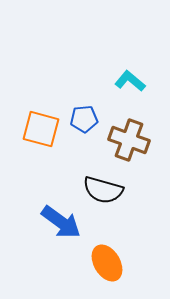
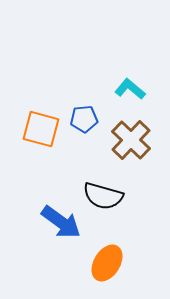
cyan L-shape: moved 8 px down
brown cross: moved 2 px right; rotated 24 degrees clockwise
black semicircle: moved 6 px down
orange ellipse: rotated 63 degrees clockwise
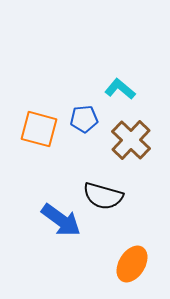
cyan L-shape: moved 10 px left
orange square: moved 2 px left
blue arrow: moved 2 px up
orange ellipse: moved 25 px right, 1 px down
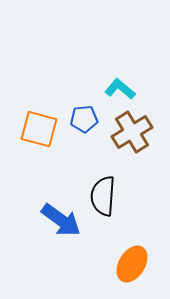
brown cross: moved 1 px right, 8 px up; rotated 15 degrees clockwise
black semicircle: rotated 78 degrees clockwise
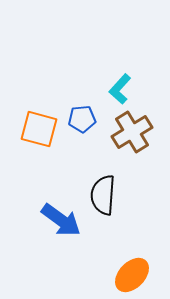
cyan L-shape: rotated 88 degrees counterclockwise
blue pentagon: moved 2 px left
black semicircle: moved 1 px up
orange ellipse: moved 11 px down; rotated 12 degrees clockwise
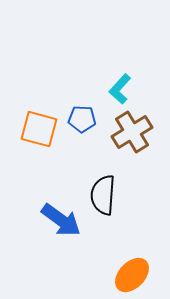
blue pentagon: rotated 8 degrees clockwise
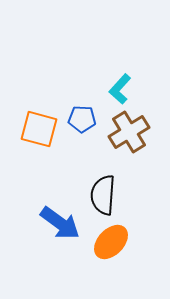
brown cross: moved 3 px left
blue arrow: moved 1 px left, 3 px down
orange ellipse: moved 21 px left, 33 px up
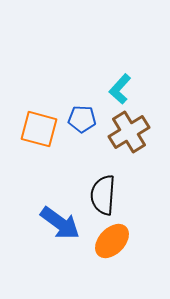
orange ellipse: moved 1 px right, 1 px up
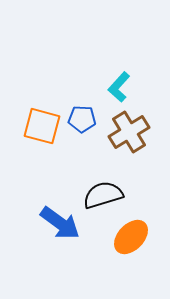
cyan L-shape: moved 1 px left, 2 px up
orange square: moved 3 px right, 3 px up
black semicircle: rotated 69 degrees clockwise
orange ellipse: moved 19 px right, 4 px up
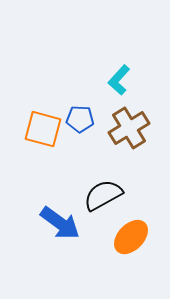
cyan L-shape: moved 7 px up
blue pentagon: moved 2 px left
orange square: moved 1 px right, 3 px down
brown cross: moved 4 px up
black semicircle: rotated 12 degrees counterclockwise
